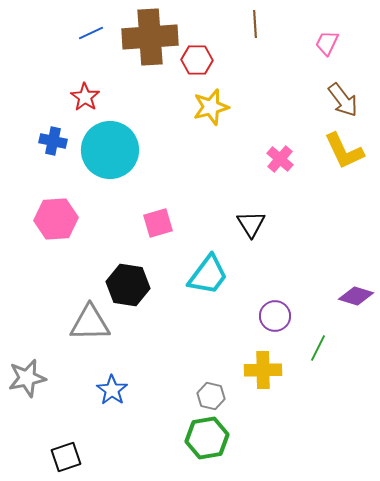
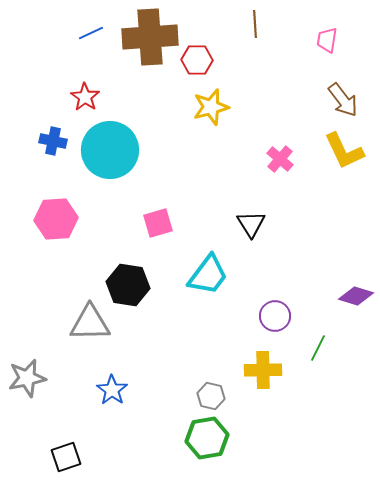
pink trapezoid: moved 3 px up; rotated 16 degrees counterclockwise
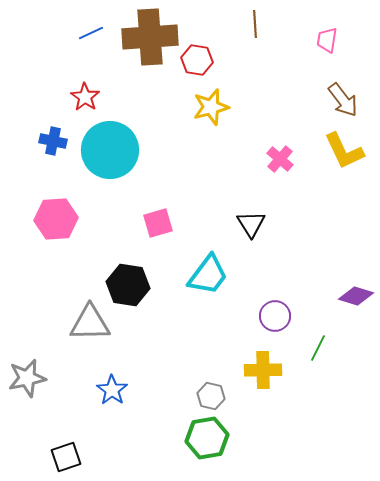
red hexagon: rotated 8 degrees clockwise
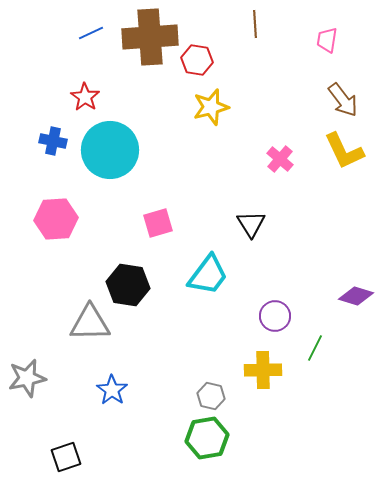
green line: moved 3 px left
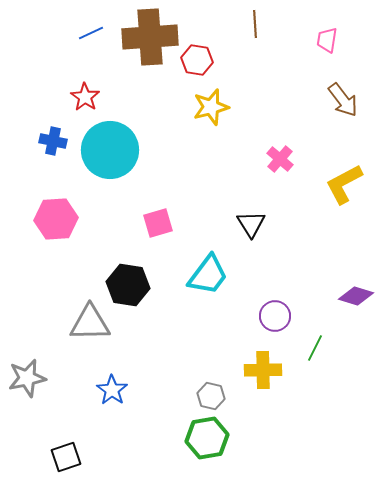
yellow L-shape: moved 33 px down; rotated 87 degrees clockwise
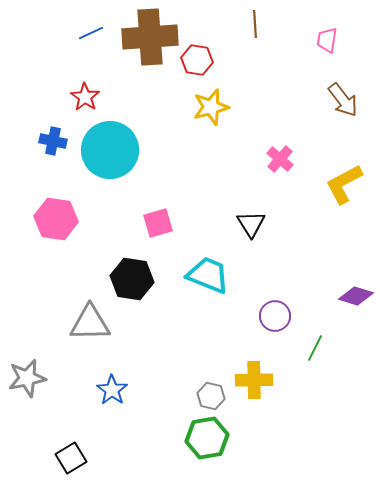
pink hexagon: rotated 12 degrees clockwise
cyan trapezoid: rotated 105 degrees counterclockwise
black hexagon: moved 4 px right, 6 px up
yellow cross: moved 9 px left, 10 px down
black square: moved 5 px right, 1 px down; rotated 12 degrees counterclockwise
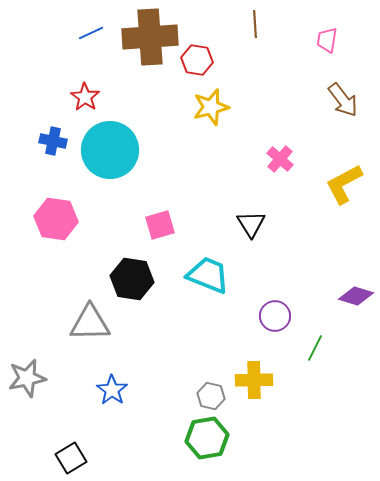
pink square: moved 2 px right, 2 px down
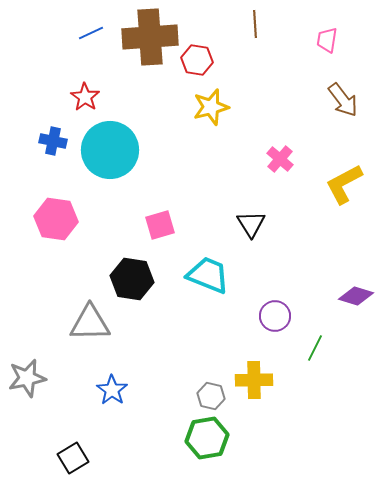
black square: moved 2 px right
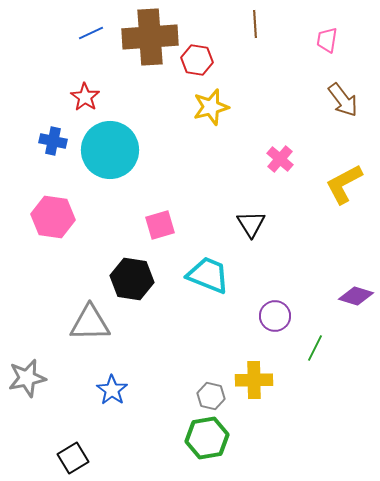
pink hexagon: moved 3 px left, 2 px up
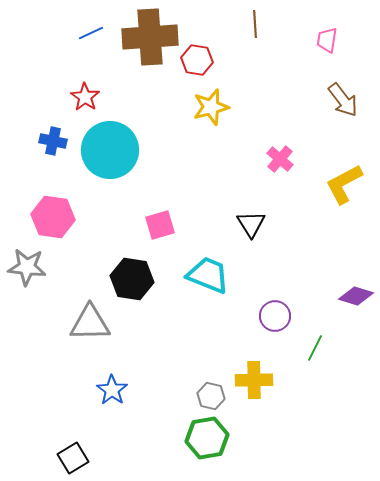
gray star: moved 111 px up; rotated 18 degrees clockwise
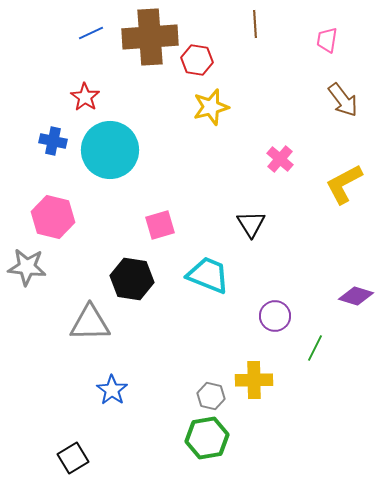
pink hexagon: rotated 6 degrees clockwise
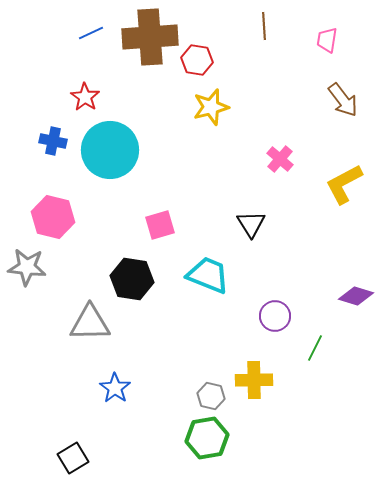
brown line: moved 9 px right, 2 px down
blue star: moved 3 px right, 2 px up
